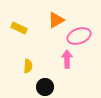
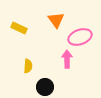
orange triangle: rotated 36 degrees counterclockwise
pink ellipse: moved 1 px right, 1 px down
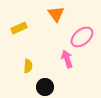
orange triangle: moved 6 px up
yellow rectangle: rotated 49 degrees counterclockwise
pink ellipse: moved 2 px right; rotated 20 degrees counterclockwise
pink arrow: rotated 18 degrees counterclockwise
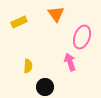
yellow rectangle: moved 6 px up
pink ellipse: rotated 30 degrees counterclockwise
pink arrow: moved 3 px right, 3 px down
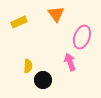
black circle: moved 2 px left, 7 px up
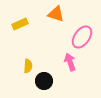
orange triangle: rotated 36 degrees counterclockwise
yellow rectangle: moved 1 px right, 2 px down
pink ellipse: rotated 15 degrees clockwise
black circle: moved 1 px right, 1 px down
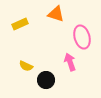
pink ellipse: rotated 50 degrees counterclockwise
yellow semicircle: moved 2 px left; rotated 112 degrees clockwise
black circle: moved 2 px right, 1 px up
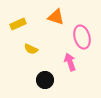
orange triangle: moved 3 px down
yellow rectangle: moved 2 px left
yellow semicircle: moved 5 px right, 17 px up
black circle: moved 1 px left
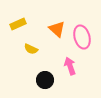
orange triangle: moved 1 px right, 12 px down; rotated 24 degrees clockwise
pink arrow: moved 4 px down
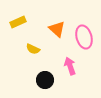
yellow rectangle: moved 2 px up
pink ellipse: moved 2 px right
yellow semicircle: moved 2 px right
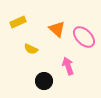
pink ellipse: rotated 30 degrees counterclockwise
yellow semicircle: moved 2 px left
pink arrow: moved 2 px left
black circle: moved 1 px left, 1 px down
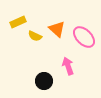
yellow semicircle: moved 4 px right, 13 px up
